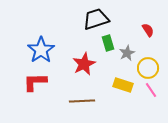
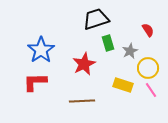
gray star: moved 3 px right, 2 px up
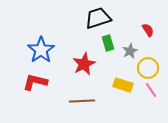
black trapezoid: moved 2 px right, 1 px up
red L-shape: rotated 15 degrees clockwise
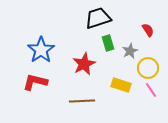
yellow rectangle: moved 2 px left
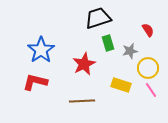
gray star: rotated 14 degrees clockwise
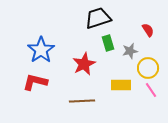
yellow rectangle: rotated 18 degrees counterclockwise
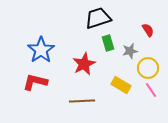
yellow rectangle: rotated 30 degrees clockwise
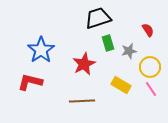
gray star: moved 1 px left
yellow circle: moved 2 px right, 1 px up
red L-shape: moved 5 px left
pink line: moved 1 px up
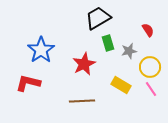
black trapezoid: rotated 12 degrees counterclockwise
red L-shape: moved 2 px left, 1 px down
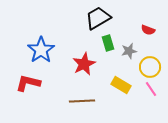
red semicircle: rotated 144 degrees clockwise
